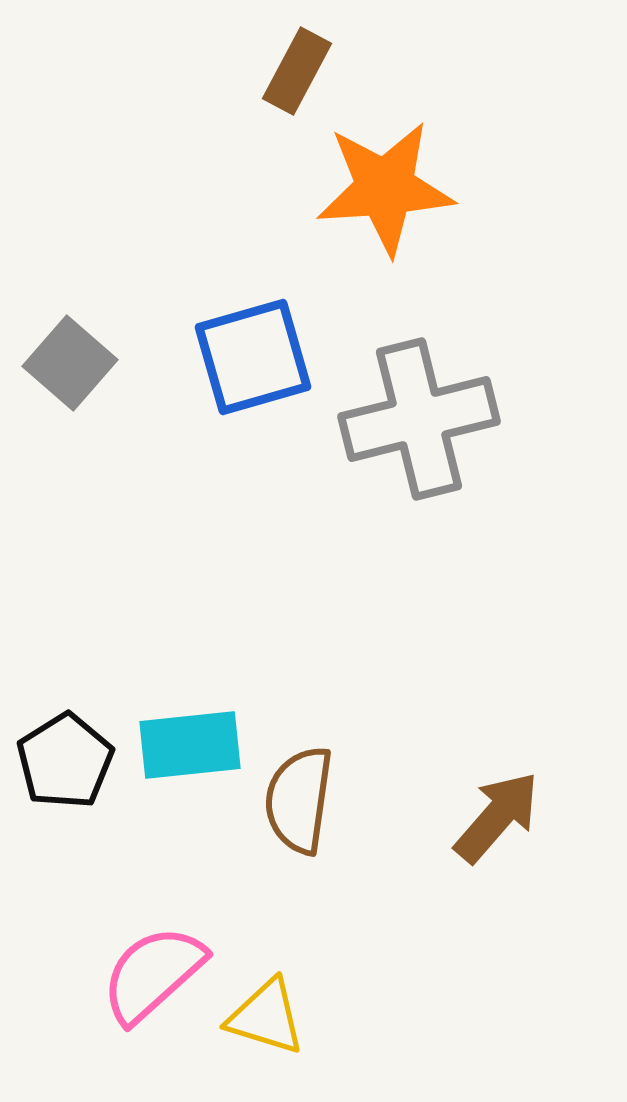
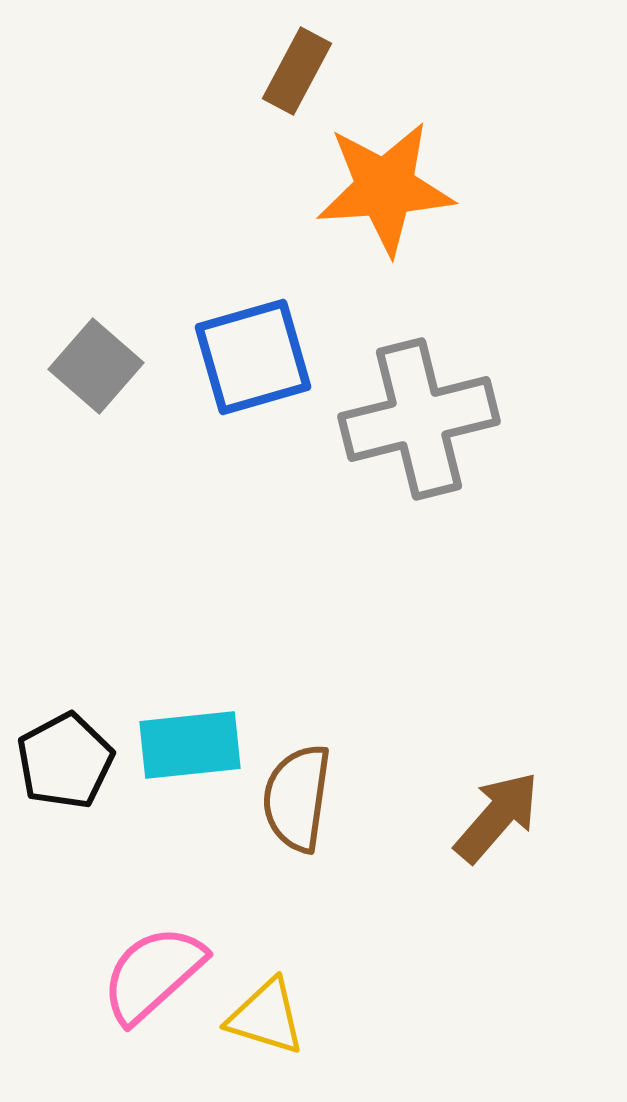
gray square: moved 26 px right, 3 px down
black pentagon: rotated 4 degrees clockwise
brown semicircle: moved 2 px left, 2 px up
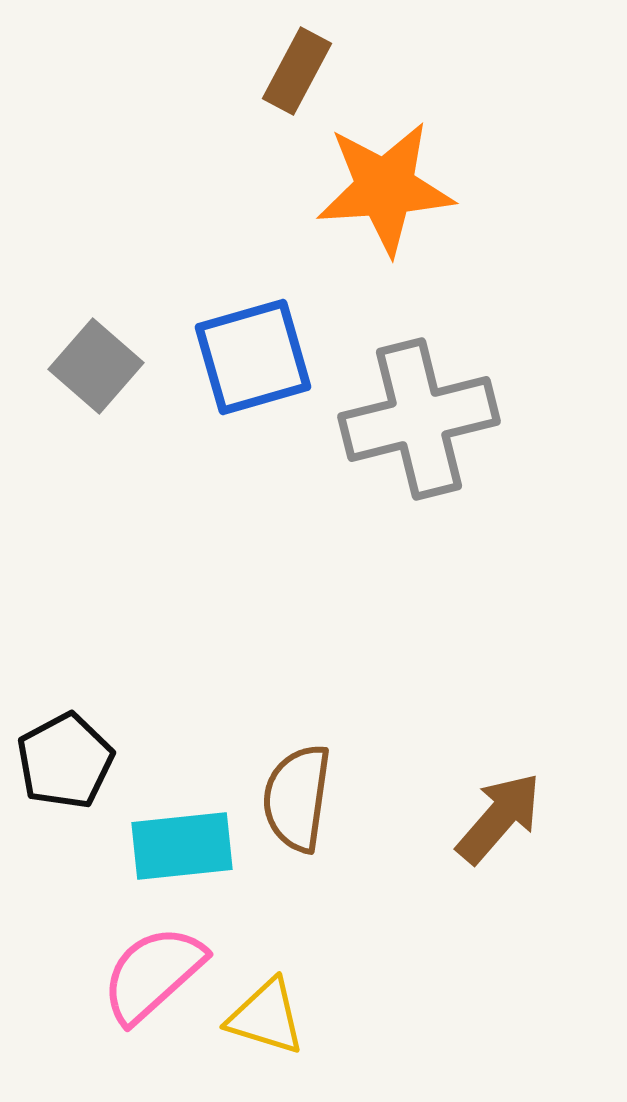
cyan rectangle: moved 8 px left, 101 px down
brown arrow: moved 2 px right, 1 px down
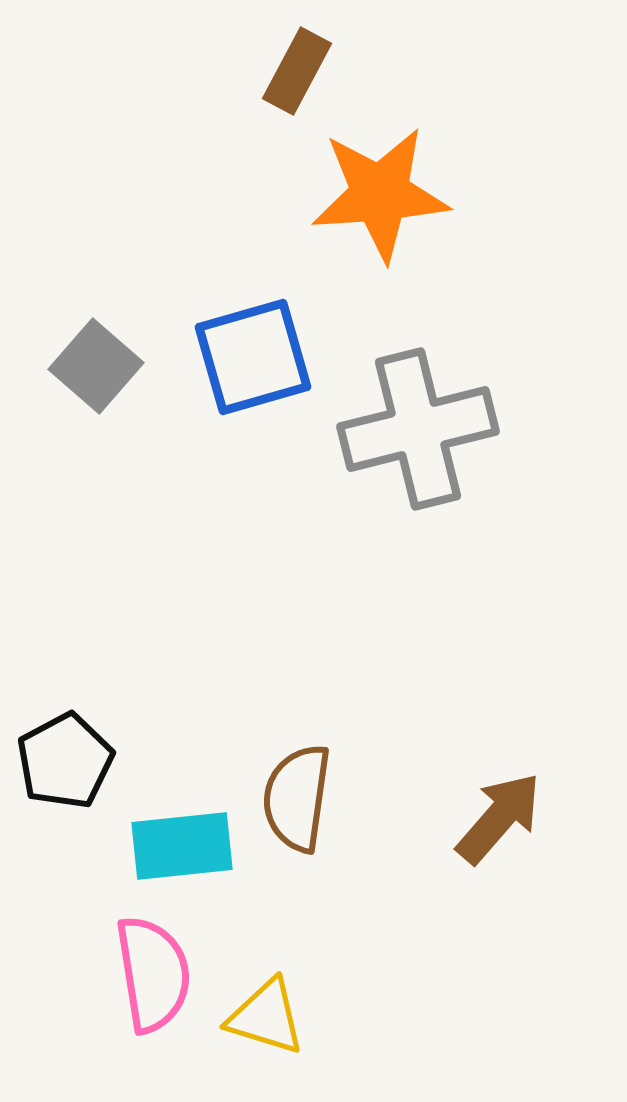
orange star: moved 5 px left, 6 px down
gray cross: moved 1 px left, 10 px down
pink semicircle: rotated 123 degrees clockwise
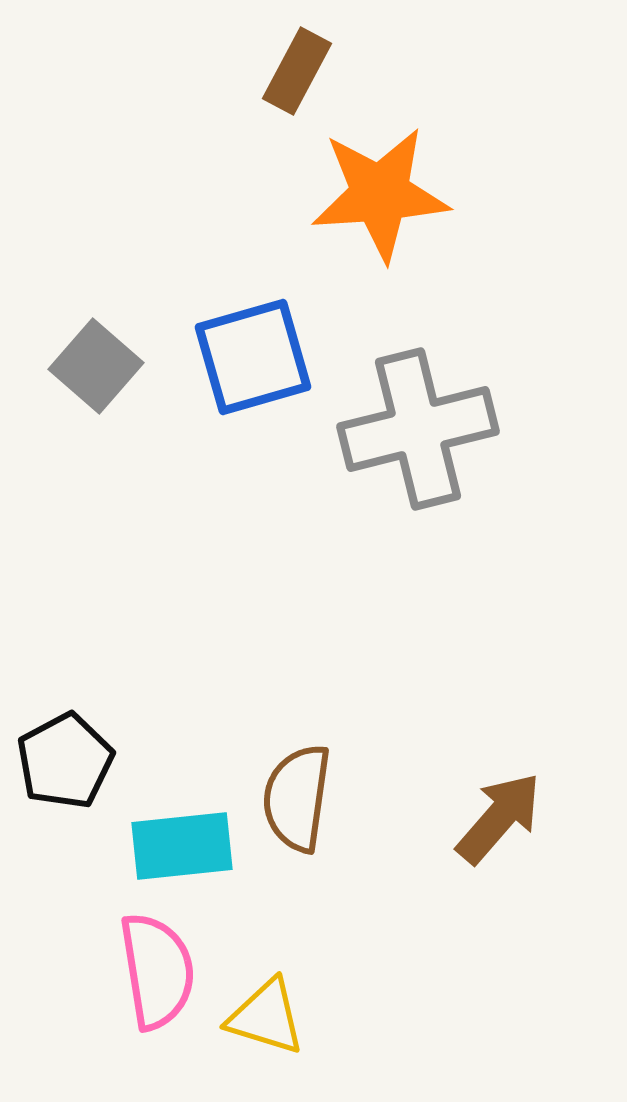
pink semicircle: moved 4 px right, 3 px up
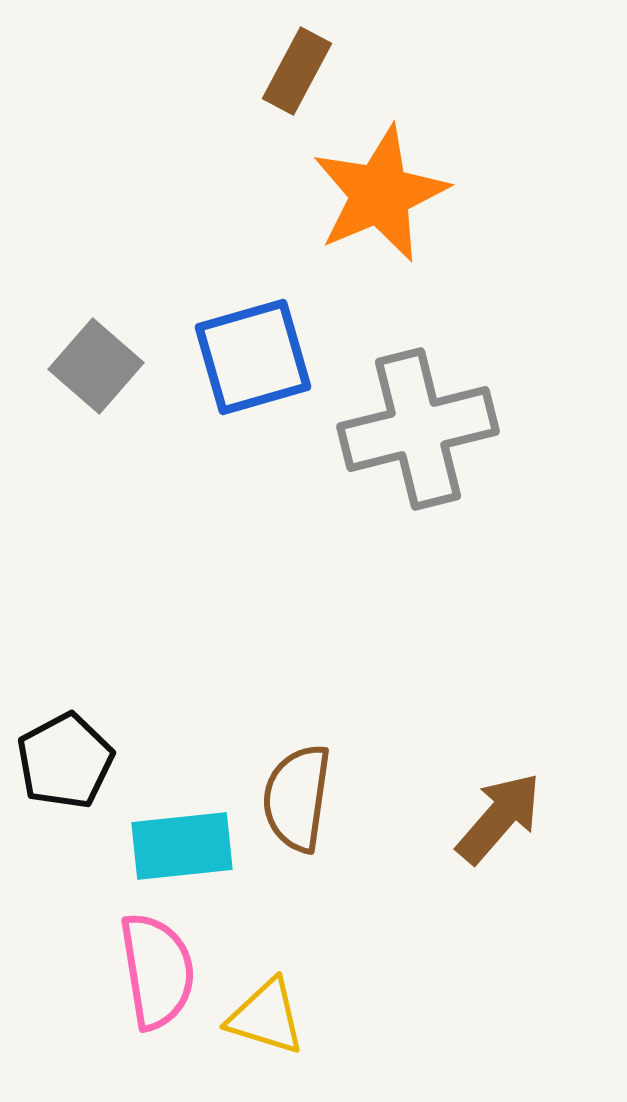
orange star: rotated 19 degrees counterclockwise
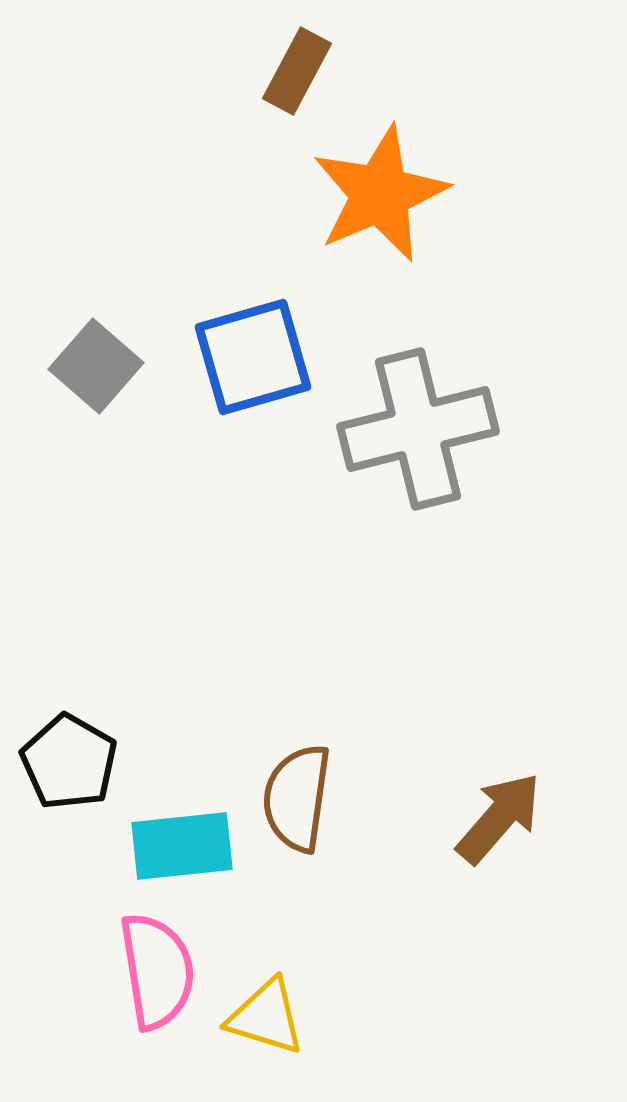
black pentagon: moved 4 px right, 1 px down; rotated 14 degrees counterclockwise
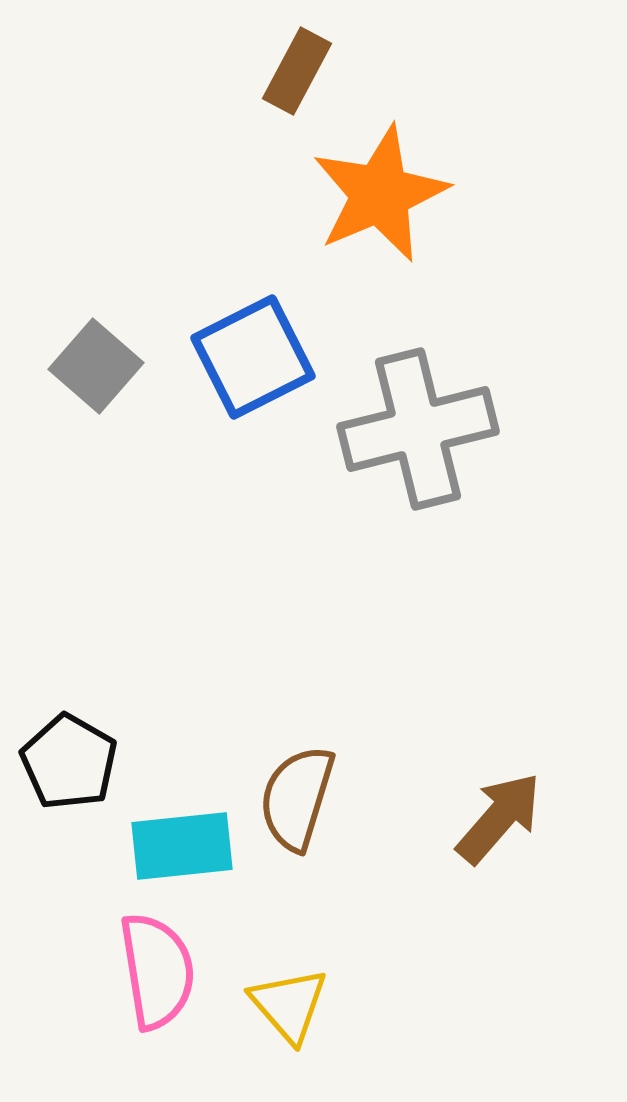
blue square: rotated 11 degrees counterclockwise
brown semicircle: rotated 9 degrees clockwise
yellow triangle: moved 23 px right, 12 px up; rotated 32 degrees clockwise
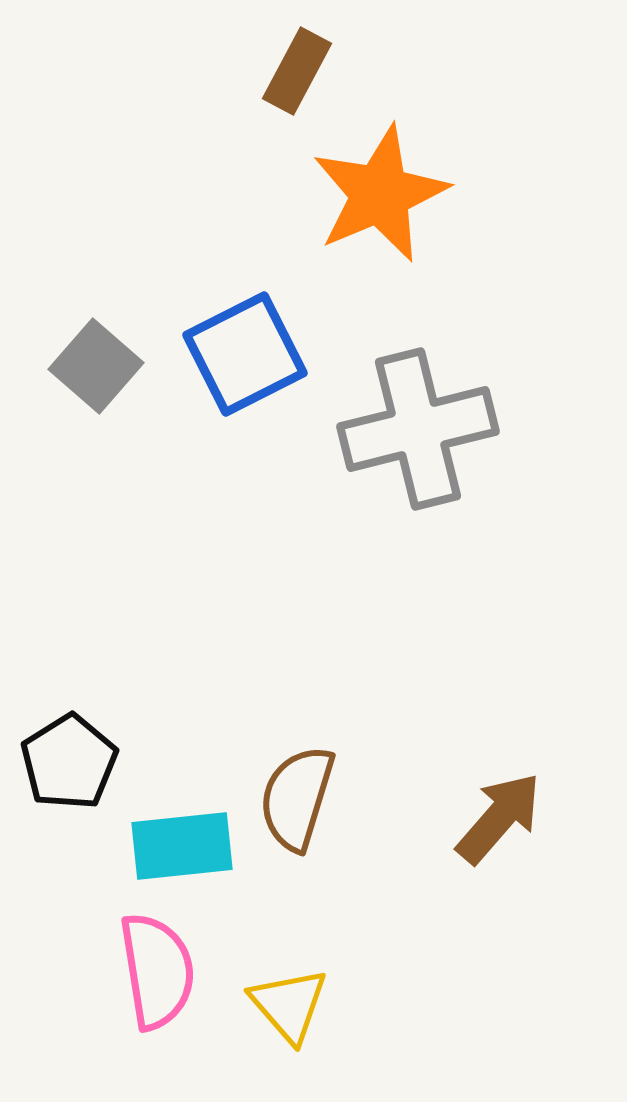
blue square: moved 8 px left, 3 px up
black pentagon: rotated 10 degrees clockwise
